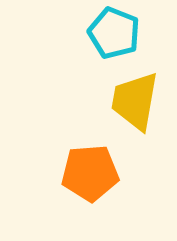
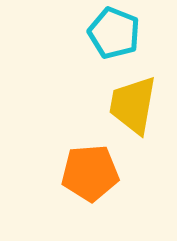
yellow trapezoid: moved 2 px left, 4 px down
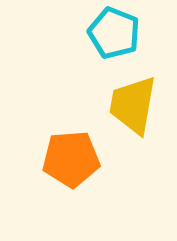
orange pentagon: moved 19 px left, 14 px up
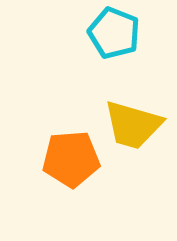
yellow trapezoid: moved 20 px down; rotated 84 degrees counterclockwise
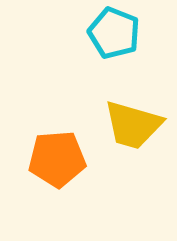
orange pentagon: moved 14 px left
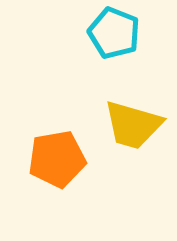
orange pentagon: rotated 6 degrees counterclockwise
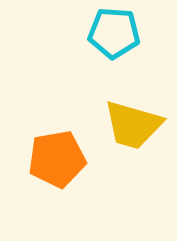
cyan pentagon: rotated 18 degrees counterclockwise
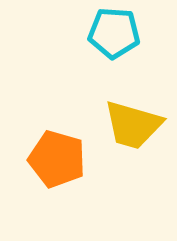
orange pentagon: rotated 26 degrees clockwise
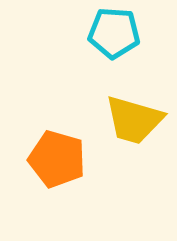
yellow trapezoid: moved 1 px right, 5 px up
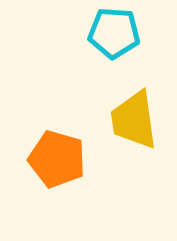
yellow trapezoid: rotated 66 degrees clockwise
